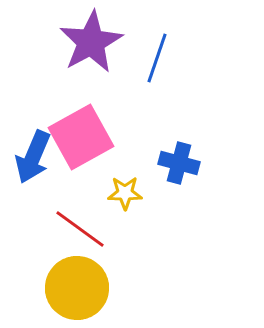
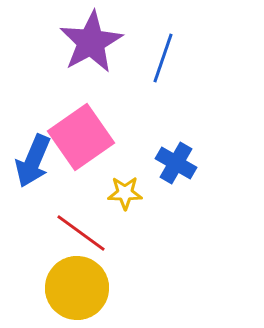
blue line: moved 6 px right
pink square: rotated 6 degrees counterclockwise
blue arrow: moved 4 px down
blue cross: moved 3 px left; rotated 15 degrees clockwise
red line: moved 1 px right, 4 px down
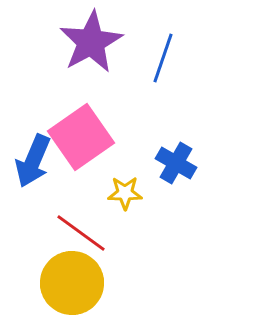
yellow circle: moved 5 px left, 5 px up
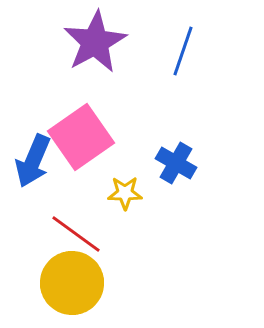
purple star: moved 4 px right
blue line: moved 20 px right, 7 px up
red line: moved 5 px left, 1 px down
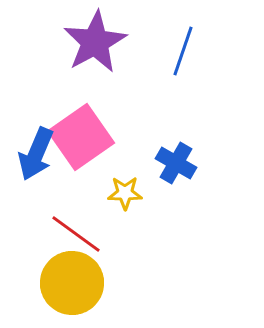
blue arrow: moved 3 px right, 7 px up
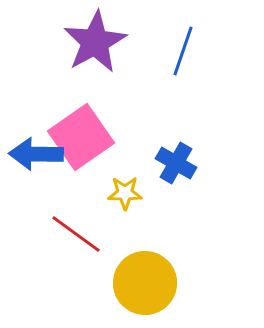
blue arrow: rotated 68 degrees clockwise
yellow circle: moved 73 px right
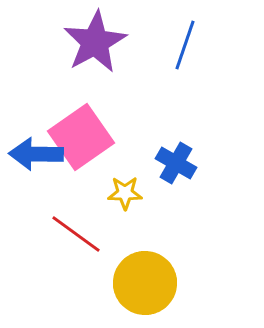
blue line: moved 2 px right, 6 px up
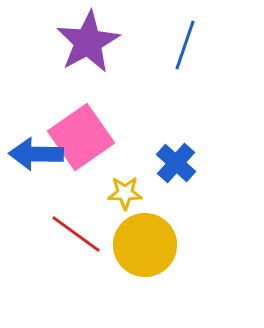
purple star: moved 7 px left
blue cross: rotated 12 degrees clockwise
yellow circle: moved 38 px up
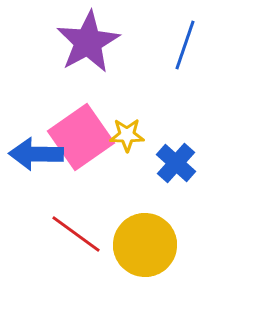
yellow star: moved 2 px right, 58 px up
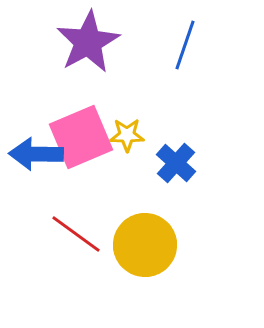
pink square: rotated 12 degrees clockwise
